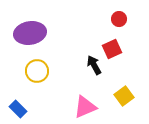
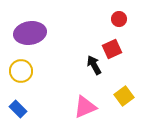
yellow circle: moved 16 px left
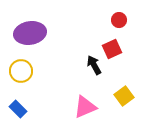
red circle: moved 1 px down
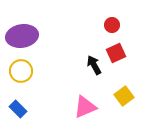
red circle: moved 7 px left, 5 px down
purple ellipse: moved 8 px left, 3 px down
red square: moved 4 px right, 4 px down
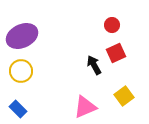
purple ellipse: rotated 16 degrees counterclockwise
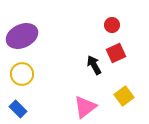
yellow circle: moved 1 px right, 3 px down
pink triangle: rotated 15 degrees counterclockwise
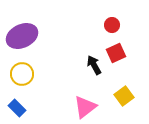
blue rectangle: moved 1 px left, 1 px up
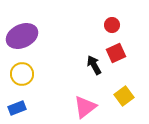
blue rectangle: rotated 66 degrees counterclockwise
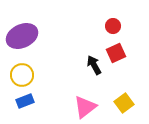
red circle: moved 1 px right, 1 px down
yellow circle: moved 1 px down
yellow square: moved 7 px down
blue rectangle: moved 8 px right, 7 px up
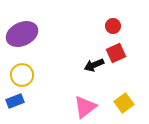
purple ellipse: moved 2 px up
black arrow: rotated 84 degrees counterclockwise
blue rectangle: moved 10 px left
